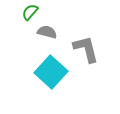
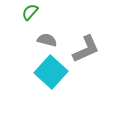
gray semicircle: moved 8 px down
gray L-shape: rotated 80 degrees clockwise
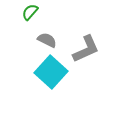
gray semicircle: rotated 12 degrees clockwise
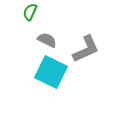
green semicircle: rotated 18 degrees counterclockwise
cyan square: rotated 16 degrees counterclockwise
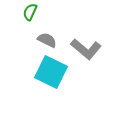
gray L-shape: rotated 64 degrees clockwise
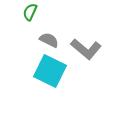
gray semicircle: moved 2 px right
cyan square: moved 1 px left, 1 px up
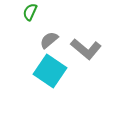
gray semicircle: rotated 66 degrees counterclockwise
cyan square: rotated 8 degrees clockwise
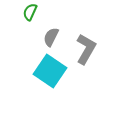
gray semicircle: moved 2 px right, 3 px up; rotated 24 degrees counterclockwise
gray L-shape: rotated 100 degrees counterclockwise
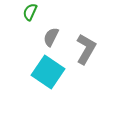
cyan square: moved 2 px left, 1 px down
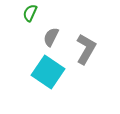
green semicircle: moved 1 px down
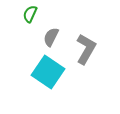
green semicircle: moved 1 px down
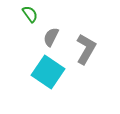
green semicircle: rotated 120 degrees clockwise
